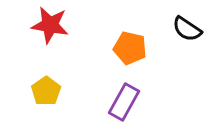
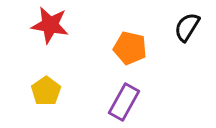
black semicircle: moved 2 px up; rotated 88 degrees clockwise
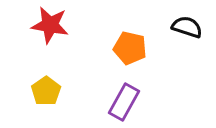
black semicircle: rotated 76 degrees clockwise
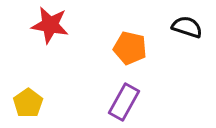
yellow pentagon: moved 18 px left, 12 px down
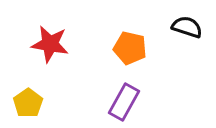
red star: moved 19 px down
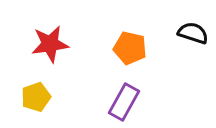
black semicircle: moved 6 px right, 6 px down
red star: rotated 18 degrees counterclockwise
yellow pentagon: moved 8 px right, 6 px up; rotated 16 degrees clockwise
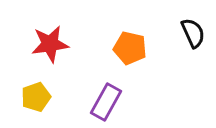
black semicircle: rotated 48 degrees clockwise
purple rectangle: moved 18 px left
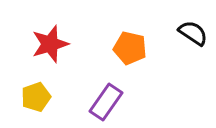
black semicircle: rotated 32 degrees counterclockwise
red star: rotated 9 degrees counterclockwise
purple rectangle: rotated 6 degrees clockwise
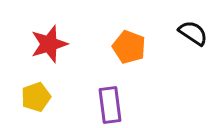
red star: moved 1 px left
orange pentagon: moved 1 px left, 1 px up; rotated 8 degrees clockwise
purple rectangle: moved 4 px right, 3 px down; rotated 42 degrees counterclockwise
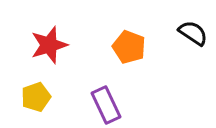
red star: moved 1 px down
purple rectangle: moved 4 px left; rotated 18 degrees counterclockwise
